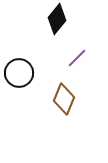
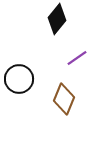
purple line: rotated 10 degrees clockwise
black circle: moved 6 px down
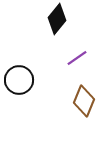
black circle: moved 1 px down
brown diamond: moved 20 px right, 2 px down
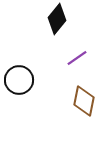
brown diamond: rotated 12 degrees counterclockwise
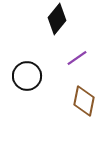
black circle: moved 8 px right, 4 px up
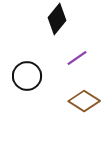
brown diamond: rotated 68 degrees counterclockwise
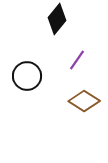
purple line: moved 2 px down; rotated 20 degrees counterclockwise
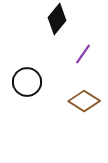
purple line: moved 6 px right, 6 px up
black circle: moved 6 px down
